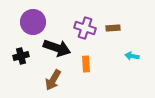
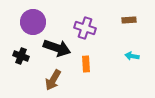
brown rectangle: moved 16 px right, 8 px up
black cross: rotated 35 degrees clockwise
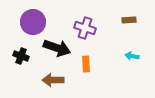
brown arrow: rotated 60 degrees clockwise
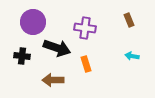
brown rectangle: rotated 72 degrees clockwise
purple cross: rotated 10 degrees counterclockwise
black cross: moved 1 px right; rotated 14 degrees counterclockwise
orange rectangle: rotated 14 degrees counterclockwise
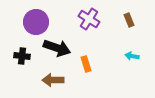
purple circle: moved 3 px right
purple cross: moved 4 px right, 9 px up; rotated 25 degrees clockwise
